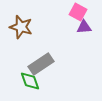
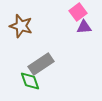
pink square: rotated 24 degrees clockwise
brown star: moved 1 px up
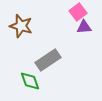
gray rectangle: moved 7 px right, 4 px up
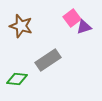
pink square: moved 6 px left, 6 px down
purple triangle: rotated 14 degrees counterclockwise
green diamond: moved 13 px left, 2 px up; rotated 65 degrees counterclockwise
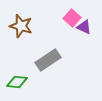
pink square: rotated 12 degrees counterclockwise
purple triangle: rotated 42 degrees clockwise
green diamond: moved 3 px down
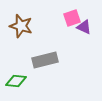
pink square: rotated 30 degrees clockwise
gray rectangle: moved 3 px left; rotated 20 degrees clockwise
green diamond: moved 1 px left, 1 px up
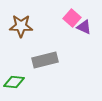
pink square: rotated 30 degrees counterclockwise
brown star: rotated 15 degrees counterclockwise
green diamond: moved 2 px left, 1 px down
